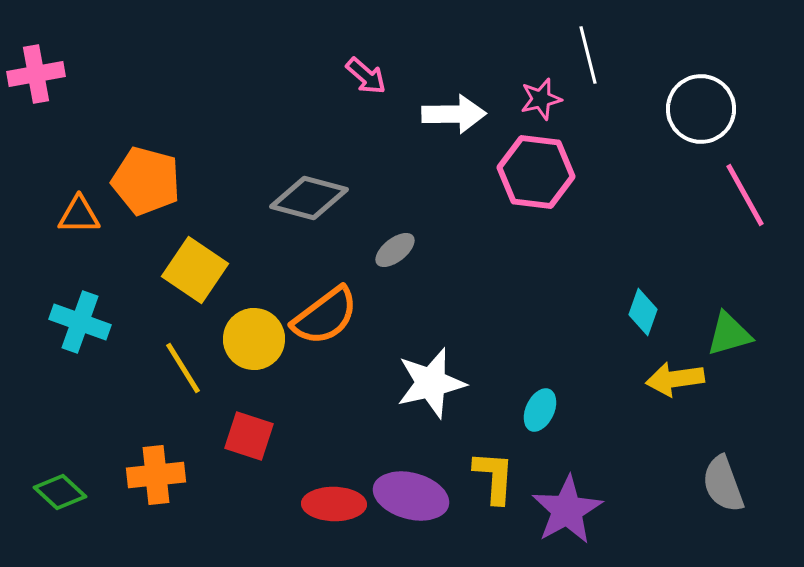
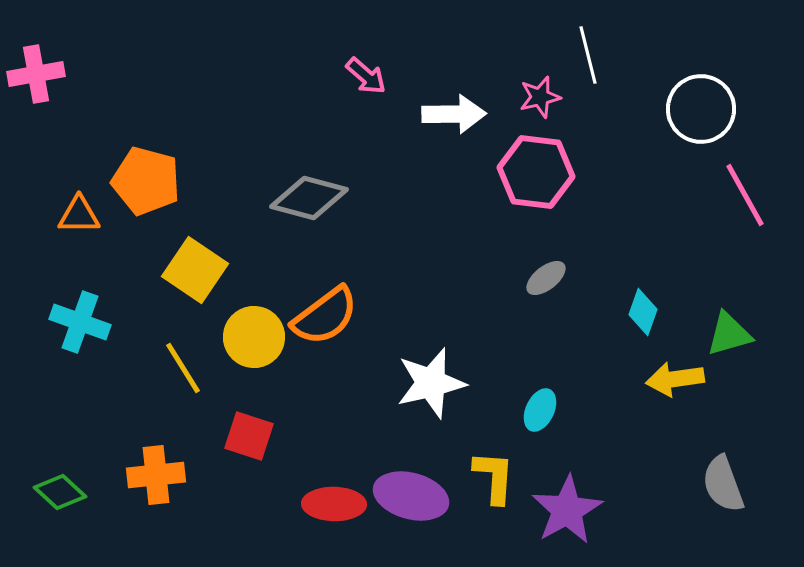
pink star: moved 1 px left, 2 px up
gray ellipse: moved 151 px right, 28 px down
yellow circle: moved 2 px up
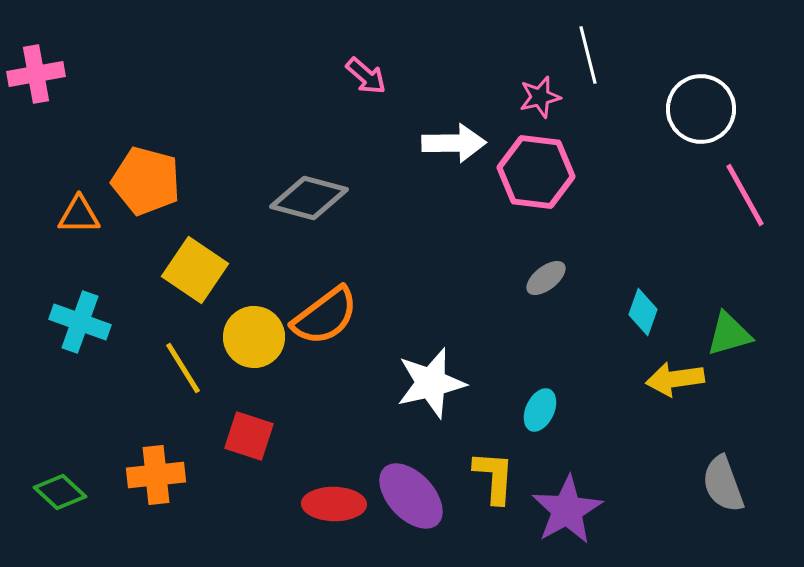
white arrow: moved 29 px down
purple ellipse: rotated 32 degrees clockwise
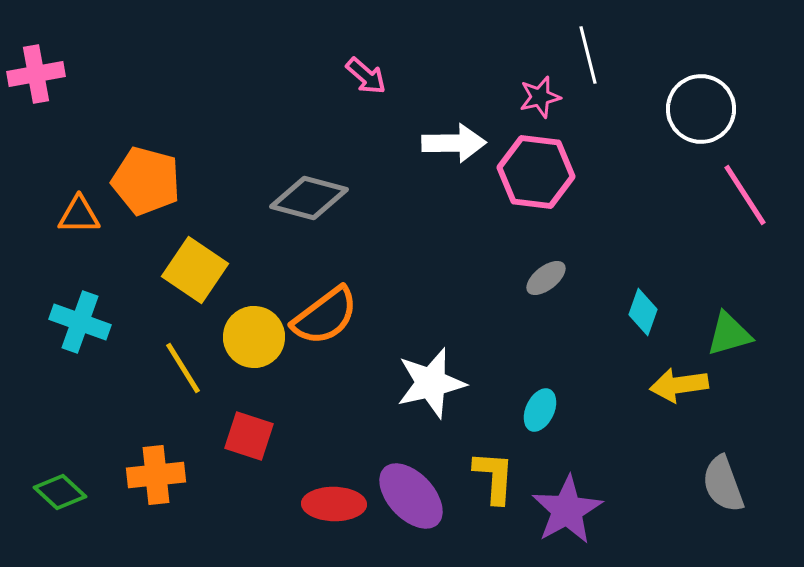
pink line: rotated 4 degrees counterclockwise
yellow arrow: moved 4 px right, 6 px down
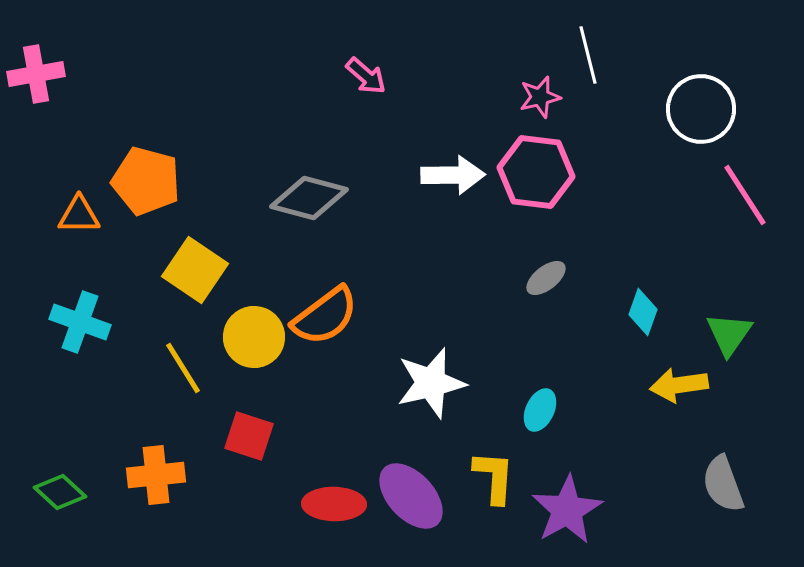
white arrow: moved 1 px left, 32 px down
green triangle: rotated 39 degrees counterclockwise
